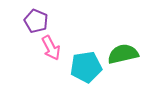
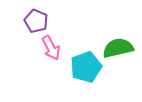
green semicircle: moved 5 px left, 6 px up
cyan pentagon: rotated 12 degrees counterclockwise
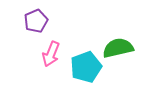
purple pentagon: rotated 25 degrees clockwise
pink arrow: moved 6 px down; rotated 50 degrees clockwise
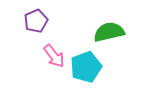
green semicircle: moved 9 px left, 16 px up
pink arrow: moved 3 px right, 2 px down; rotated 60 degrees counterclockwise
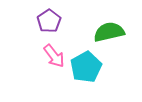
purple pentagon: moved 13 px right; rotated 10 degrees counterclockwise
cyan pentagon: rotated 8 degrees counterclockwise
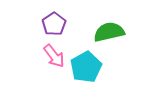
purple pentagon: moved 5 px right, 3 px down
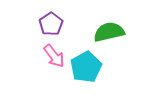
purple pentagon: moved 3 px left
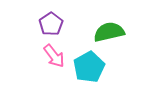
cyan pentagon: moved 3 px right
